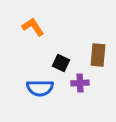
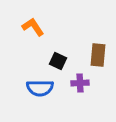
black square: moved 3 px left, 2 px up
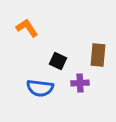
orange L-shape: moved 6 px left, 1 px down
blue semicircle: rotated 8 degrees clockwise
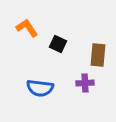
black square: moved 17 px up
purple cross: moved 5 px right
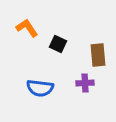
brown rectangle: rotated 10 degrees counterclockwise
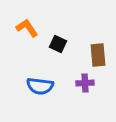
blue semicircle: moved 2 px up
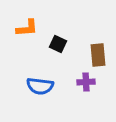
orange L-shape: rotated 120 degrees clockwise
purple cross: moved 1 px right, 1 px up
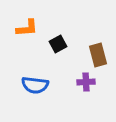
black square: rotated 36 degrees clockwise
brown rectangle: rotated 10 degrees counterclockwise
blue semicircle: moved 5 px left, 1 px up
